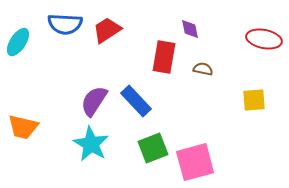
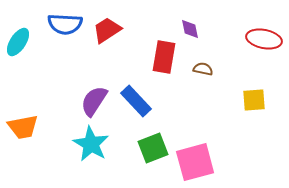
orange trapezoid: rotated 24 degrees counterclockwise
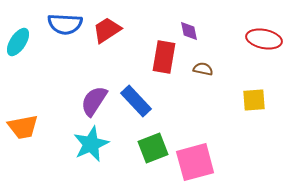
purple diamond: moved 1 px left, 2 px down
cyan star: rotated 18 degrees clockwise
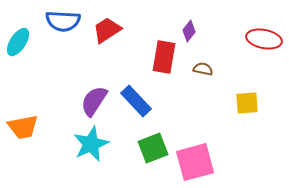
blue semicircle: moved 2 px left, 3 px up
purple diamond: rotated 50 degrees clockwise
yellow square: moved 7 px left, 3 px down
